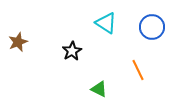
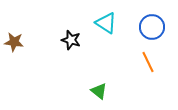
brown star: moved 4 px left; rotated 30 degrees clockwise
black star: moved 1 px left, 11 px up; rotated 24 degrees counterclockwise
orange line: moved 10 px right, 8 px up
green triangle: moved 2 px down; rotated 12 degrees clockwise
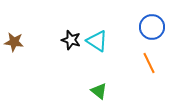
cyan triangle: moved 9 px left, 18 px down
orange line: moved 1 px right, 1 px down
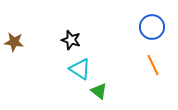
cyan triangle: moved 17 px left, 28 px down
orange line: moved 4 px right, 2 px down
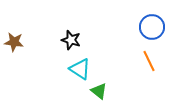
orange line: moved 4 px left, 4 px up
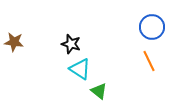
black star: moved 4 px down
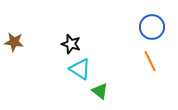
orange line: moved 1 px right
green triangle: moved 1 px right
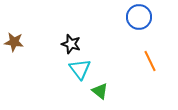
blue circle: moved 13 px left, 10 px up
cyan triangle: rotated 20 degrees clockwise
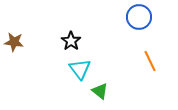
black star: moved 3 px up; rotated 18 degrees clockwise
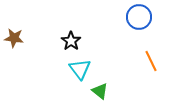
brown star: moved 4 px up
orange line: moved 1 px right
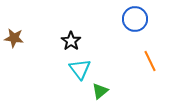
blue circle: moved 4 px left, 2 px down
orange line: moved 1 px left
green triangle: rotated 42 degrees clockwise
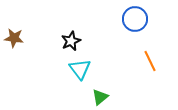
black star: rotated 12 degrees clockwise
green triangle: moved 6 px down
